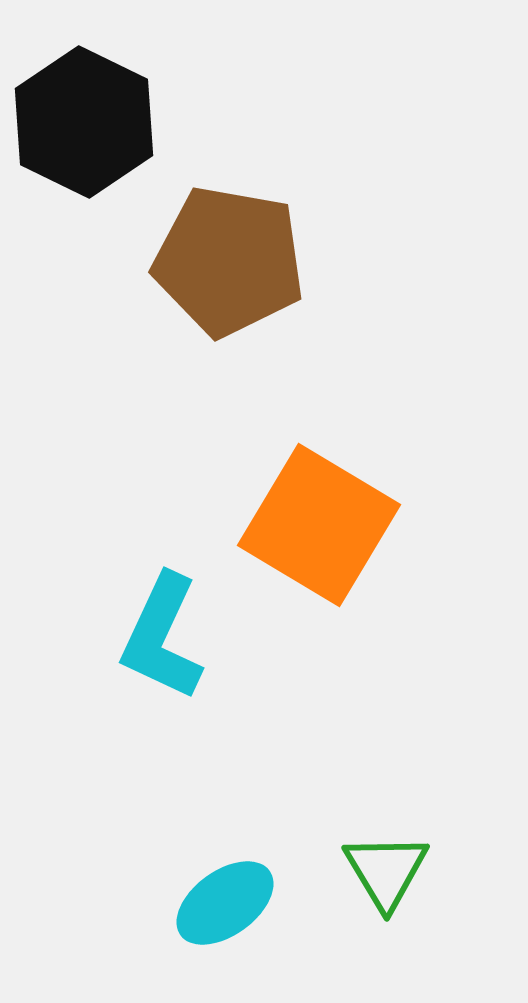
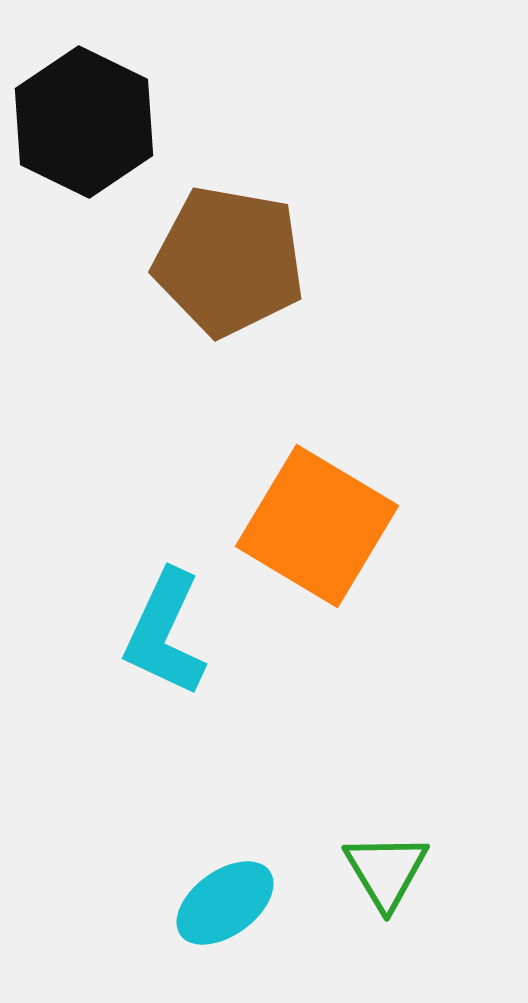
orange square: moved 2 px left, 1 px down
cyan L-shape: moved 3 px right, 4 px up
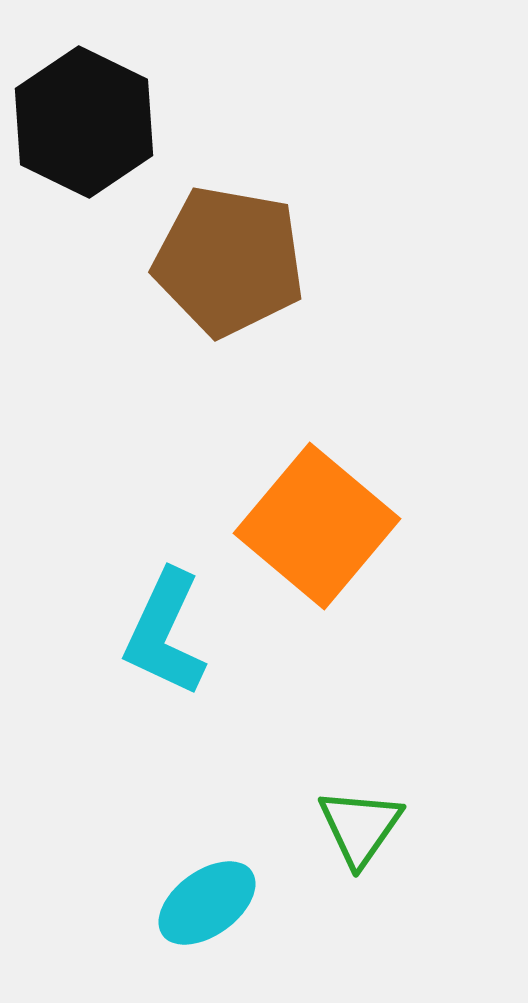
orange square: rotated 9 degrees clockwise
green triangle: moved 26 px left, 44 px up; rotated 6 degrees clockwise
cyan ellipse: moved 18 px left
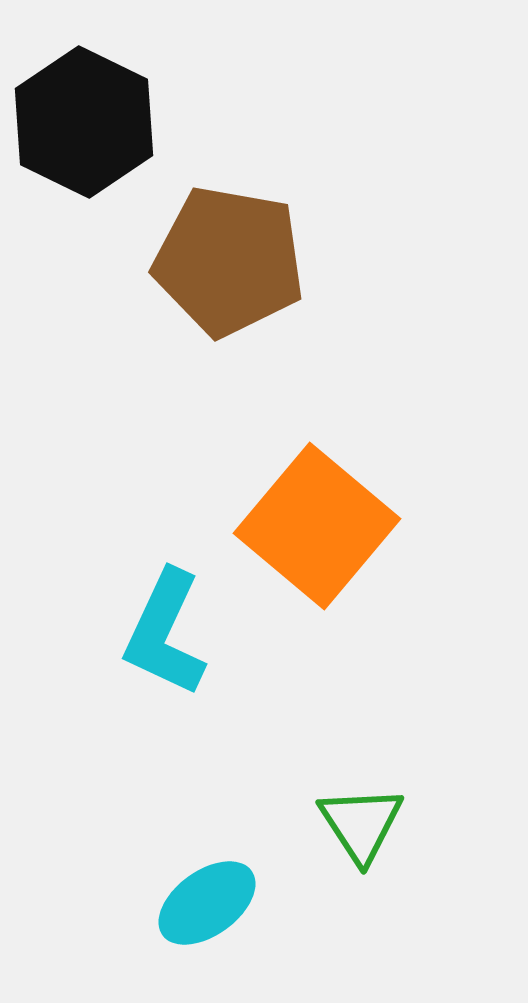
green triangle: moved 1 px right, 3 px up; rotated 8 degrees counterclockwise
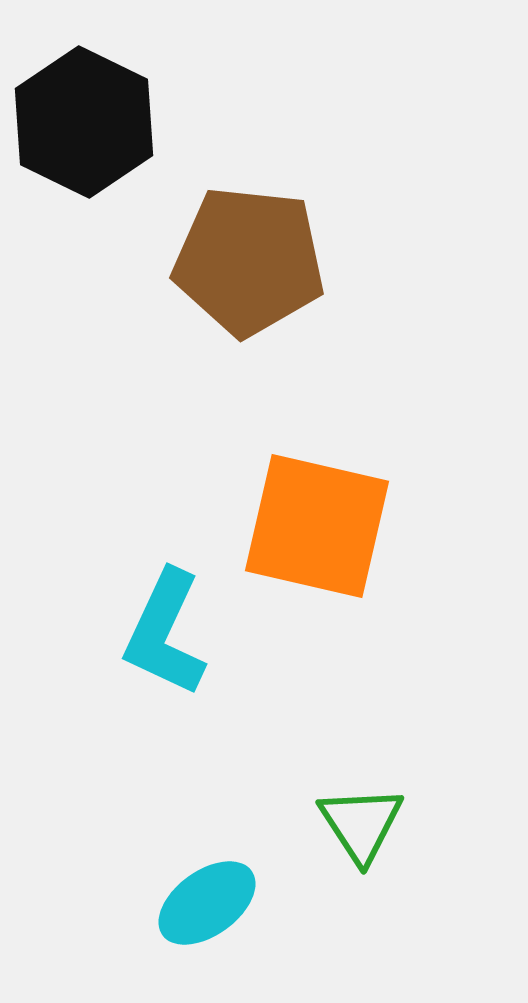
brown pentagon: moved 20 px right; rotated 4 degrees counterclockwise
orange square: rotated 27 degrees counterclockwise
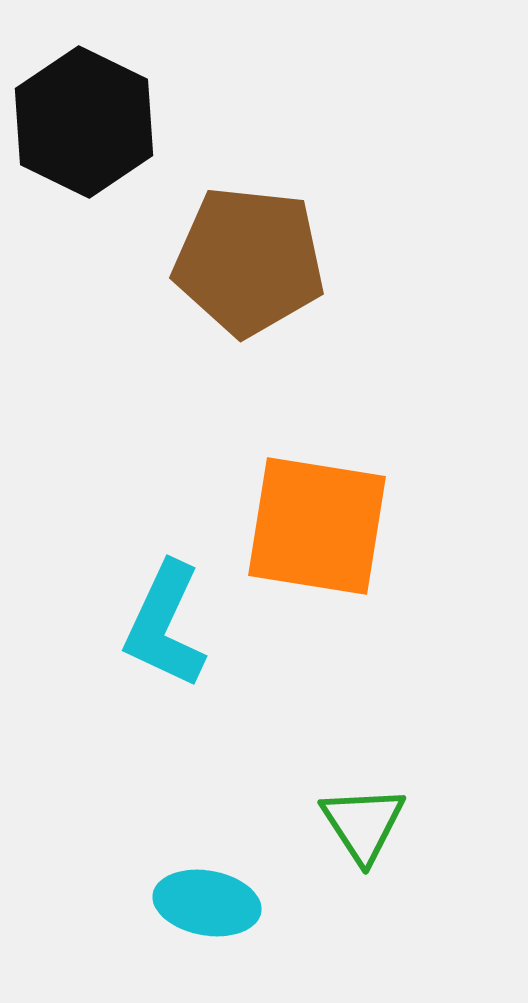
orange square: rotated 4 degrees counterclockwise
cyan L-shape: moved 8 px up
green triangle: moved 2 px right
cyan ellipse: rotated 46 degrees clockwise
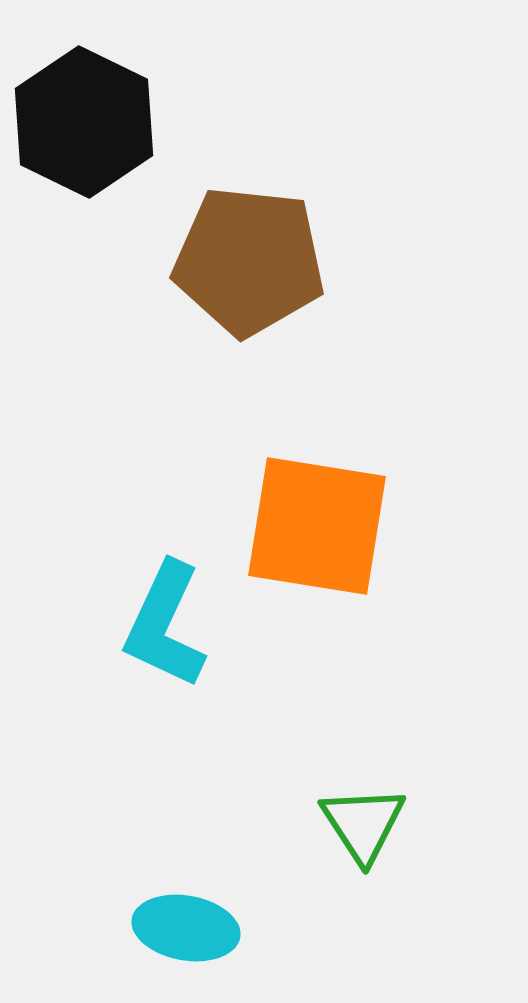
cyan ellipse: moved 21 px left, 25 px down
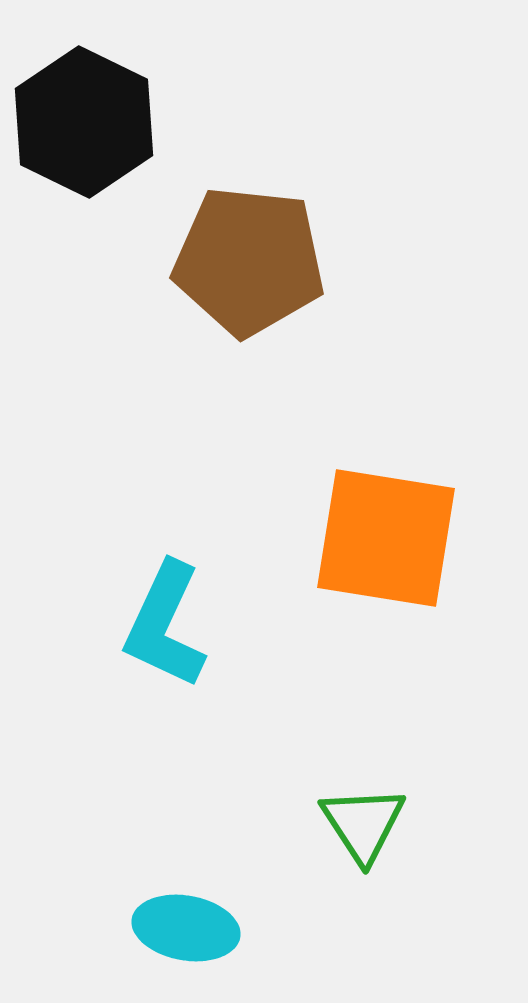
orange square: moved 69 px right, 12 px down
